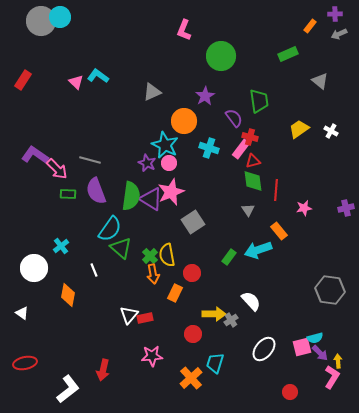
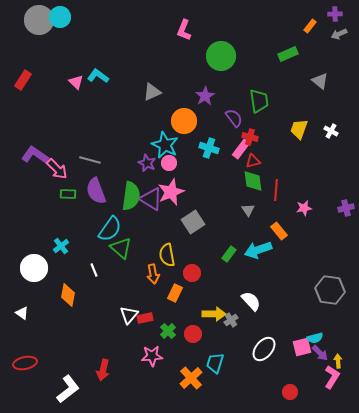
gray circle at (41, 21): moved 2 px left, 1 px up
yellow trapezoid at (299, 129): rotated 35 degrees counterclockwise
green cross at (150, 256): moved 18 px right, 75 px down
green rectangle at (229, 257): moved 3 px up
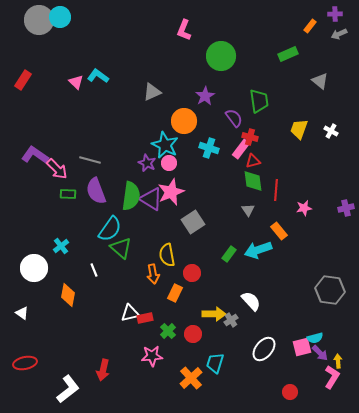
white triangle at (129, 315): moved 1 px right, 2 px up; rotated 36 degrees clockwise
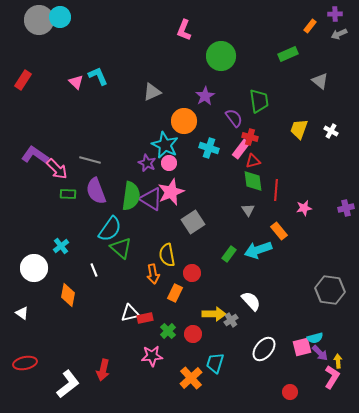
cyan L-shape at (98, 76): rotated 30 degrees clockwise
white L-shape at (68, 389): moved 5 px up
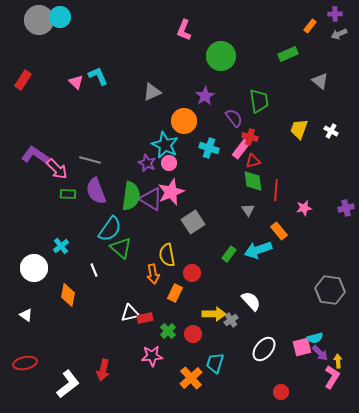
white triangle at (22, 313): moved 4 px right, 2 px down
red circle at (290, 392): moved 9 px left
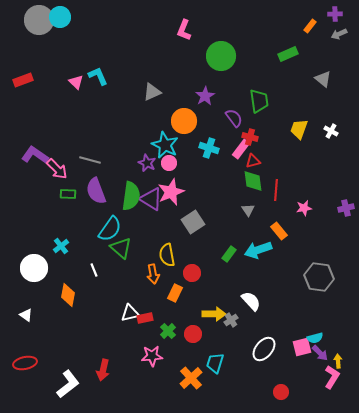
red rectangle at (23, 80): rotated 36 degrees clockwise
gray triangle at (320, 81): moved 3 px right, 2 px up
gray hexagon at (330, 290): moved 11 px left, 13 px up
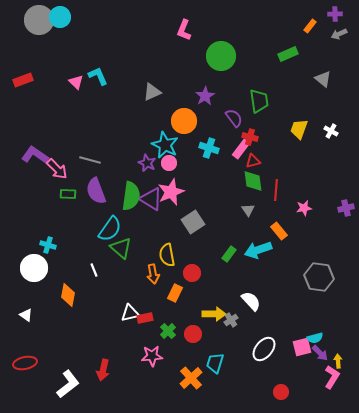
cyan cross at (61, 246): moved 13 px left, 1 px up; rotated 35 degrees counterclockwise
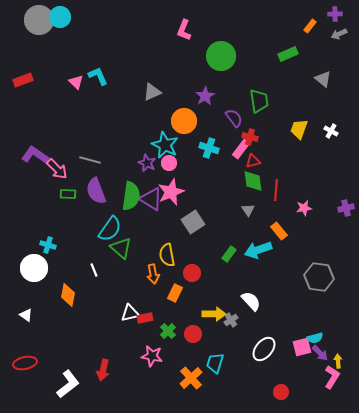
pink star at (152, 356): rotated 15 degrees clockwise
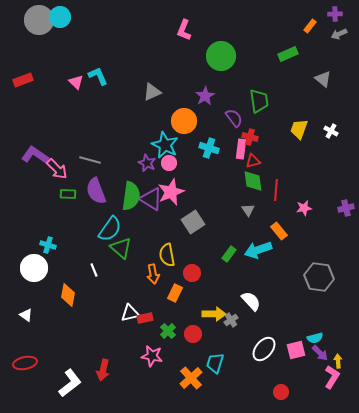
pink rectangle at (241, 149): rotated 30 degrees counterclockwise
pink square at (302, 347): moved 6 px left, 3 px down
white L-shape at (68, 384): moved 2 px right, 1 px up
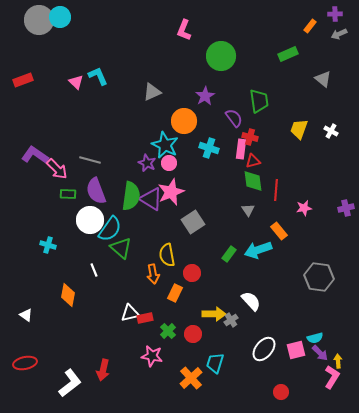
white circle at (34, 268): moved 56 px right, 48 px up
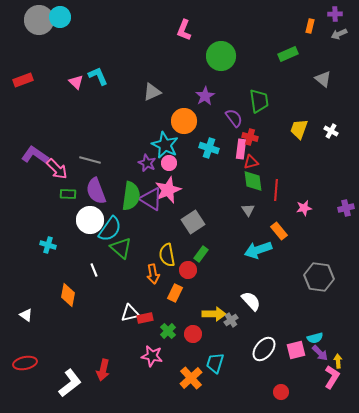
orange rectangle at (310, 26): rotated 24 degrees counterclockwise
red triangle at (253, 161): moved 2 px left, 1 px down
pink star at (171, 192): moved 3 px left, 2 px up
green rectangle at (229, 254): moved 28 px left
red circle at (192, 273): moved 4 px left, 3 px up
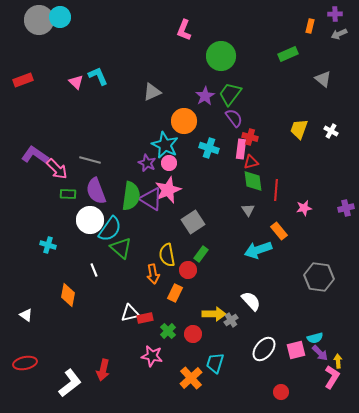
green trapezoid at (259, 101): moved 29 px left, 7 px up; rotated 135 degrees counterclockwise
